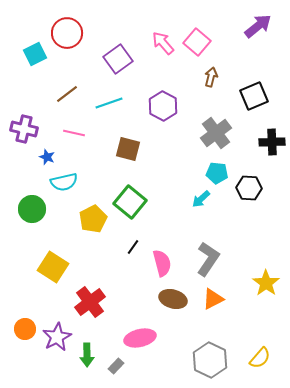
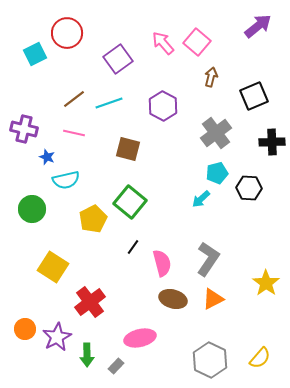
brown line: moved 7 px right, 5 px down
cyan pentagon: rotated 20 degrees counterclockwise
cyan semicircle: moved 2 px right, 2 px up
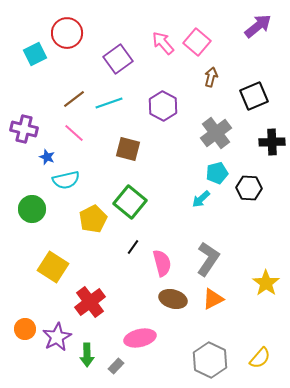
pink line: rotated 30 degrees clockwise
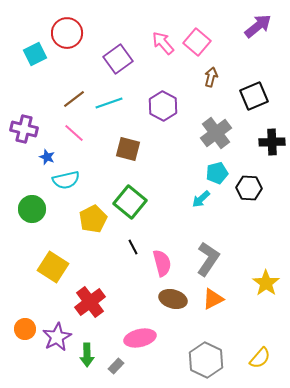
black line: rotated 63 degrees counterclockwise
gray hexagon: moved 4 px left
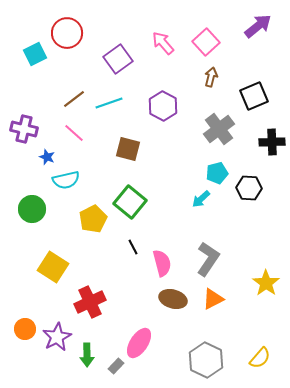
pink square: moved 9 px right; rotated 8 degrees clockwise
gray cross: moved 3 px right, 4 px up
red cross: rotated 12 degrees clockwise
pink ellipse: moved 1 px left, 5 px down; rotated 44 degrees counterclockwise
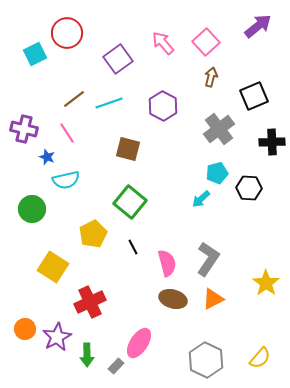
pink line: moved 7 px left; rotated 15 degrees clockwise
yellow pentagon: moved 15 px down
pink semicircle: moved 5 px right
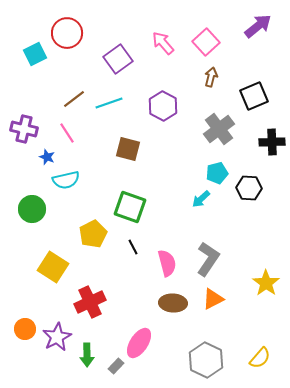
green square: moved 5 px down; rotated 20 degrees counterclockwise
brown ellipse: moved 4 px down; rotated 12 degrees counterclockwise
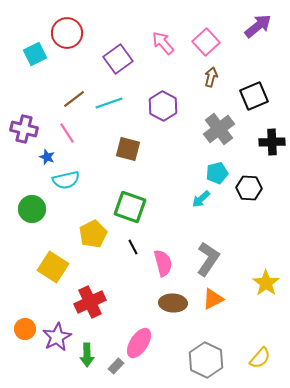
pink semicircle: moved 4 px left
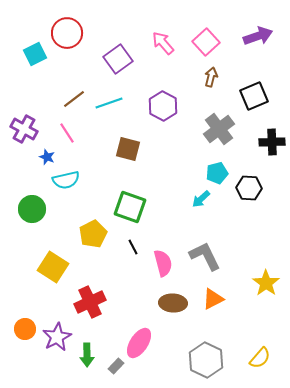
purple arrow: moved 10 px down; rotated 20 degrees clockwise
purple cross: rotated 16 degrees clockwise
gray L-shape: moved 3 px left, 3 px up; rotated 60 degrees counterclockwise
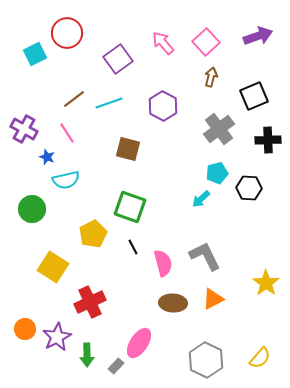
black cross: moved 4 px left, 2 px up
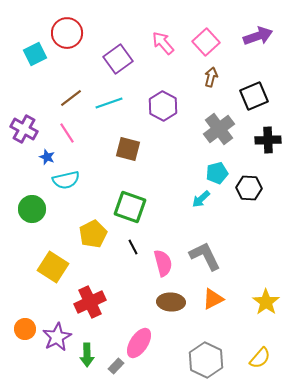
brown line: moved 3 px left, 1 px up
yellow star: moved 19 px down
brown ellipse: moved 2 px left, 1 px up
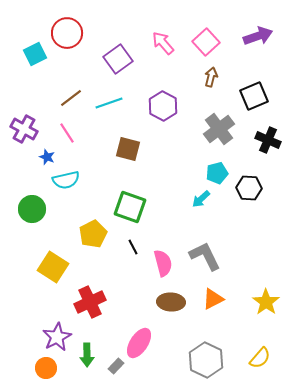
black cross: rotated 25 degrees clockwise
orange circle: moved 21 px right, 39 px down
